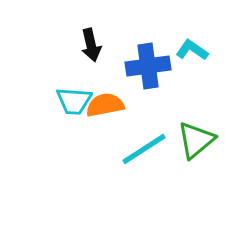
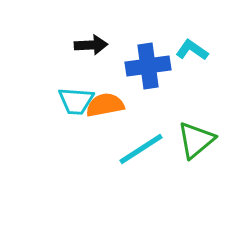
black arrow: rotated 80 degrees counterclockwise
cyan trapezoid: moved 2 px right
cyan line: moved 3 px left
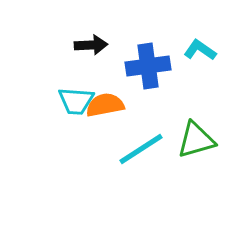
cyan L-shape: moved 8 px right
green triangle: rotated 24 degrees clockwise
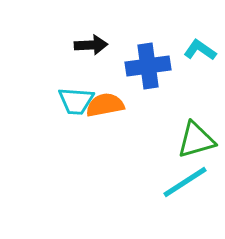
cyan line: moved 44 px right, 33 px down
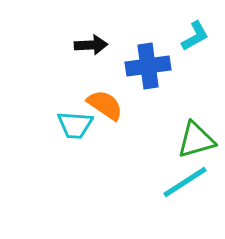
cyan L-shape: moved 5 px left, 14 px up; rotated 116 degrees clockwise
cyan trapezoid: moved 1 px left, 24 px down
orange semicircle: rotated 45 degrees clockwise
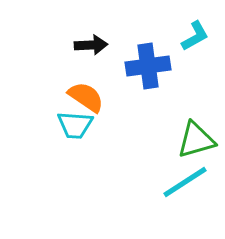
orange semicircle: moved 19 px left, 8 px up
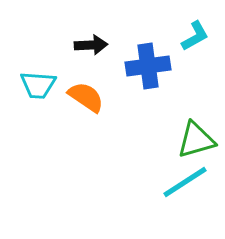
cyan trapezoid: moved 37 px left, 40 px up
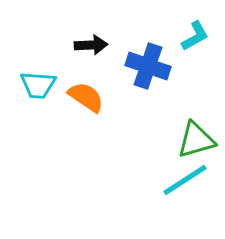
blue cross: rotated 27 degrees clockwise
cyan line: moved 2 px up
